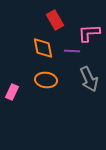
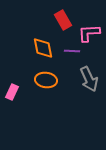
red rectangle: moved 8 px right
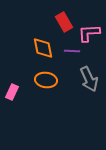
red rectangle: moved 1 px right, 2 px down
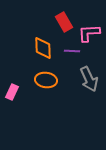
orange diamond: rotated 10 degrees clockwise
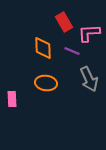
purple line: rotated 21 degrees clockwise
orange ellipse: moved 3 px down
pink rectangle: moved 7 px down; rotated 28 degrees counterclockwise
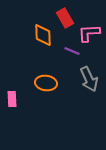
red rectangle: moved 1 px right, 4 px up
orange diamond: moved 13 px up
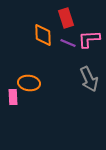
red rectangle: moved 1 px right; rotated 12 degrees clockwise
pink L-shape: moved 6 px down
purple line: moved 4 px left, 8 px up
orange ellipse: moved 17 px left
pink rectangle: moved 1 px right, 2 px up
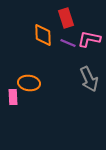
pink L-shape: rotated 15 degrees clockwise
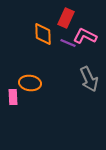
red rectangle: rotated 42 degrees clockwise
orange diamond: moved 1 px up
pink L-shape: moved 4 px left, 3 px up; rotated 15 degrees clockwise
orange ellipse: moved 1 px right
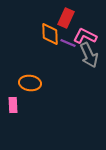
orange diamond: moved 7 px right
gray arrow: moved 24 px up
pink rectangle: moved 8 px down
